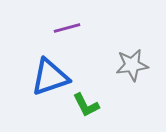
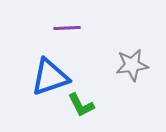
purple line: rotated 12 degrees clockwise
green L-shape: moved 5 px left
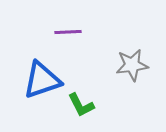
purple line: moved 1 px right, 4 px down
blue triangle: moved 8 px left, 3 px down
